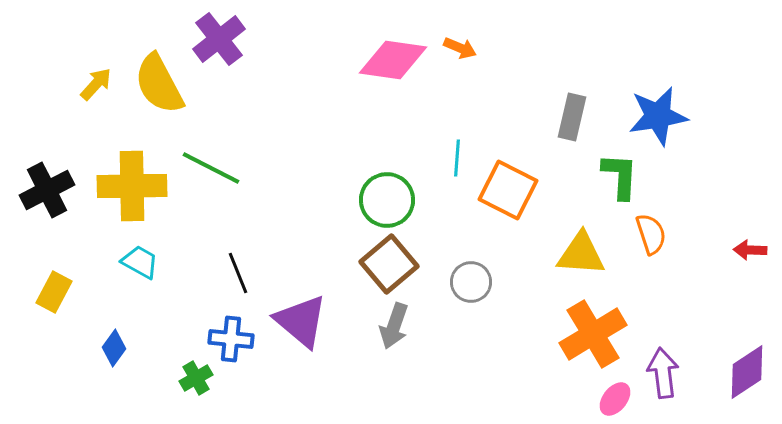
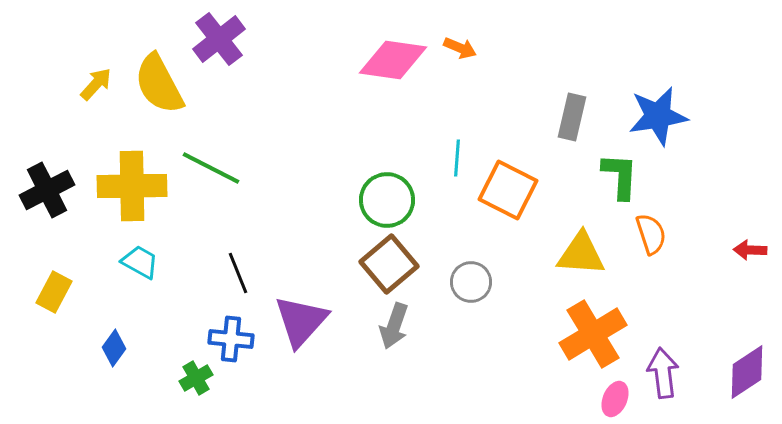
purple triangle: rotated 32 degrees clockwise
pink ellipse: rotated 16 degrees counterclockwise
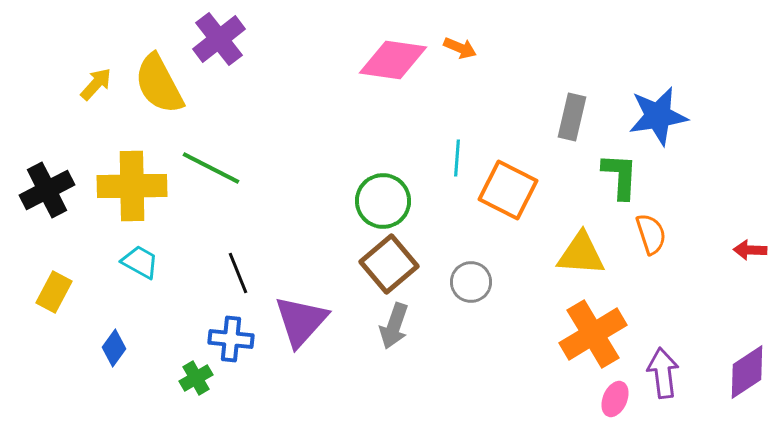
green circle: moved 4 px left, 1 px down
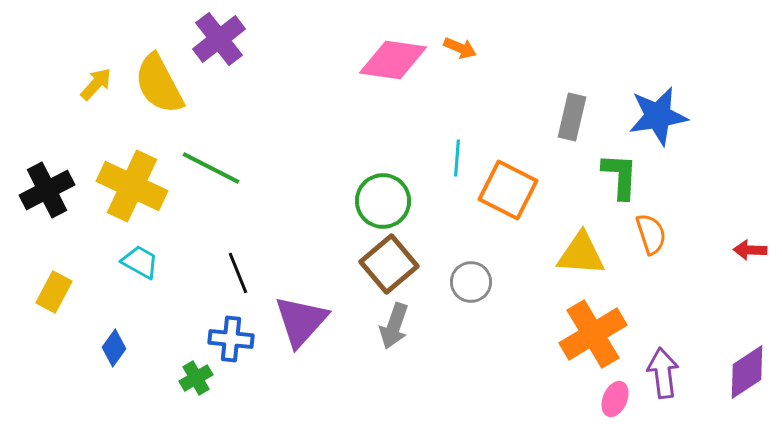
yellow cross: rotated 26 degrees clockwise
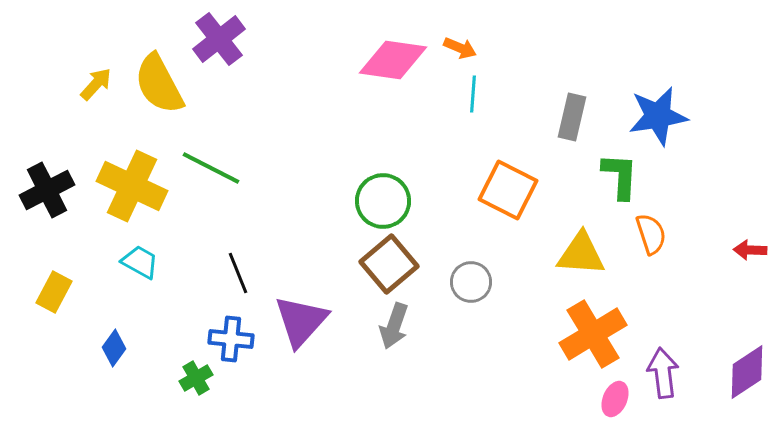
cyan line: moved 16 px right, 64 px up
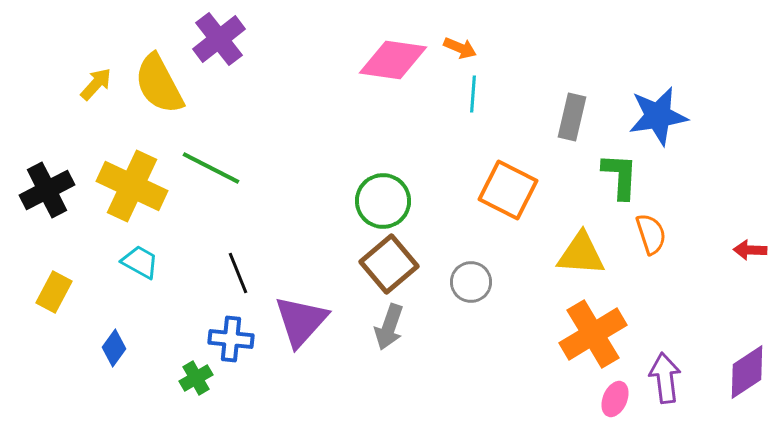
gray arrow: moved 5 px left, 1 px down
purple arrow: moved 2 px right, 5 px down
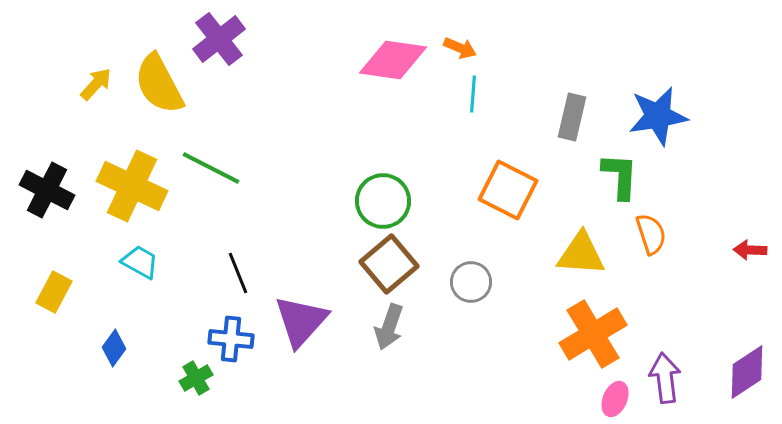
black cross: rotated 36 degrees counterclockwise
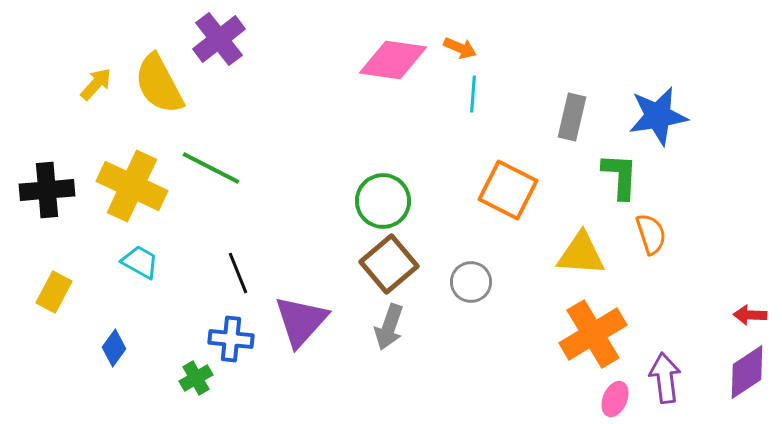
black cross: rotated 32 degrees counterclockwise
red arrow: moved 65 px down
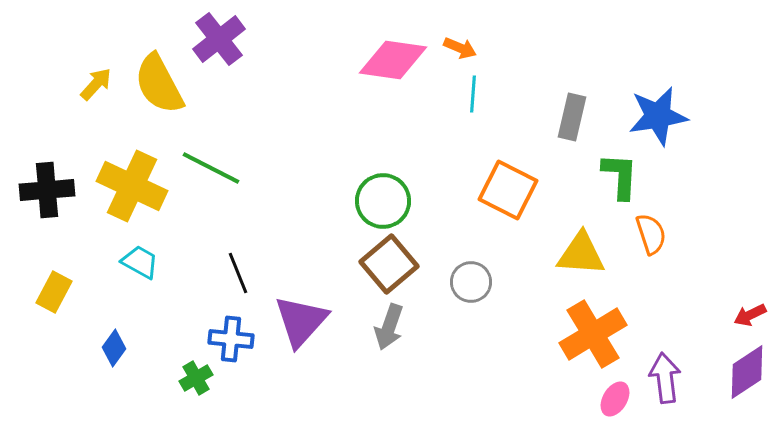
red arrow: rotated 28 degrees counterclockwise
pink ellipse: rotated 8 degrees clockwise
